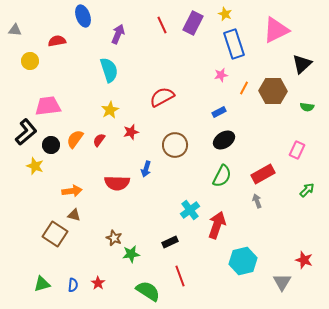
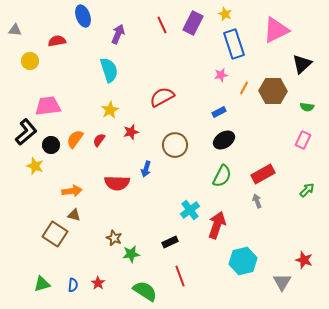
pink rectangle at (297, 150): moved 6 px right, 10 px up
green semicircle at (148, 291): moved 3 px left
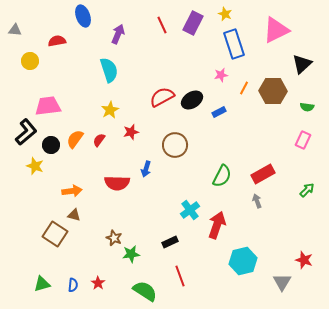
black ellipse at (224, 140): moved 32 px left, 40 px up
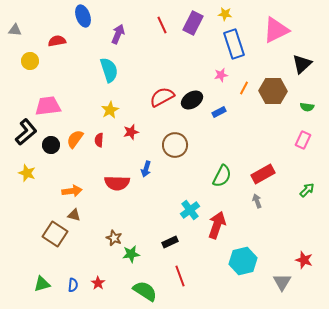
yellow star at (225, 14): rotated 16 degrees counterclockwise
red semicircle at (99, 140): rotated 32 degrees counterclockwise
yellow star at (35, 166): moved 8 px left, 7 px down
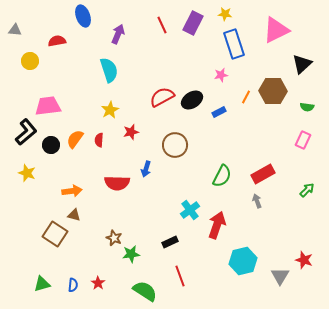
orange line at (244, 88): moved 2 px right, 9 px down
gray triangle at (282, 282): moved 2 px left, 6 px up
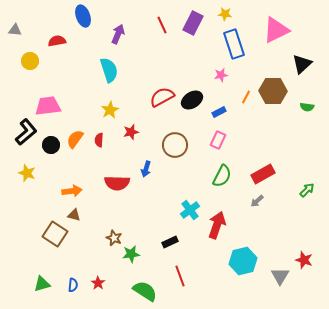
pink rectangle at (303, 140): moved 85 px left
gray arrow at (257, 201): rotated 112 degrees counterclockwise
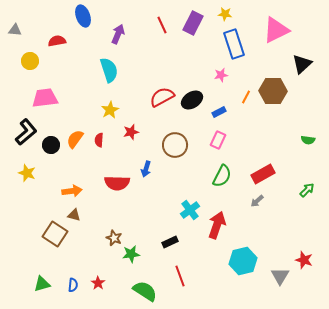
pink trapezoid at (48, 106): moved 3 px left, 8 px up
green semicircle at (307, 107): moved 1 px right, 33 px down
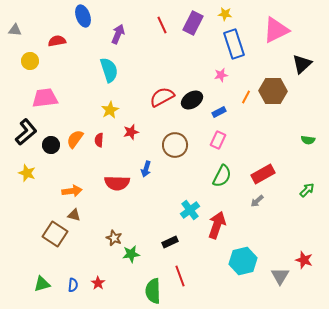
green semicircle at (145, 291): moved 8 px right; rotated 125 degrees counterclockwise
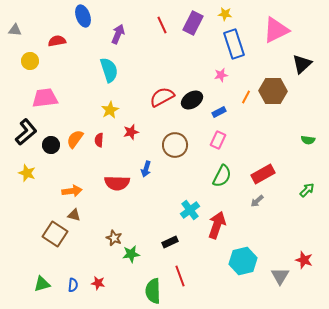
red star at (98, 283): rotated 24 degrees counterclockwise
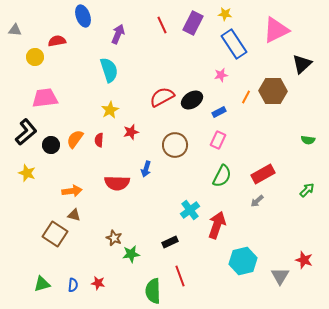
blue rectangle at (234, 44): rotated 16 degrees counterclockwise
yellow circle at (30, 61): moved 5 px right, 4 px up
